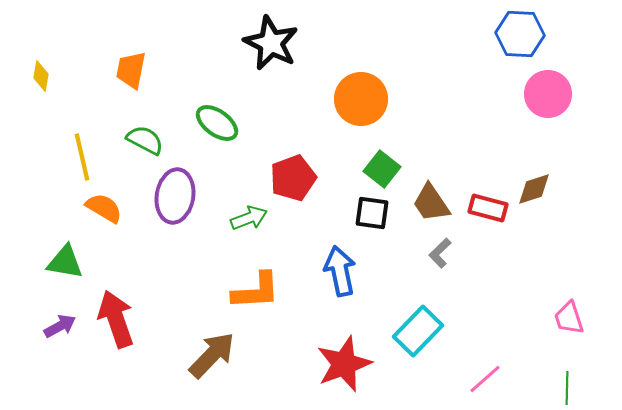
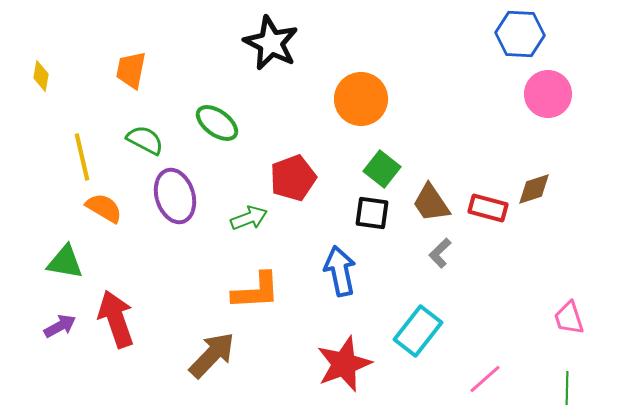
purple ellipse: rotated 26 degrees counterclockwise
cyan rectangle: rotated 6 degrees counterclockwise
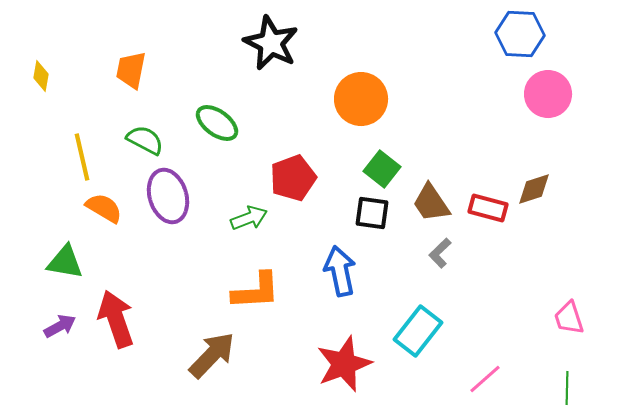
purple ellipse: moved 7 px left
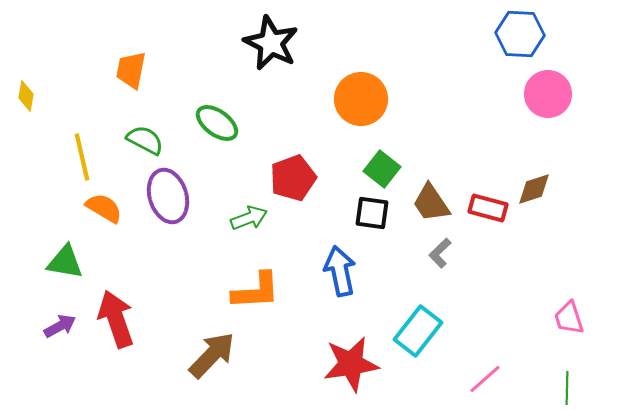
yellow diamond: moved 15 px left, 20 px down
red star: moved 7 px right; rotated 12 degrees clockwise
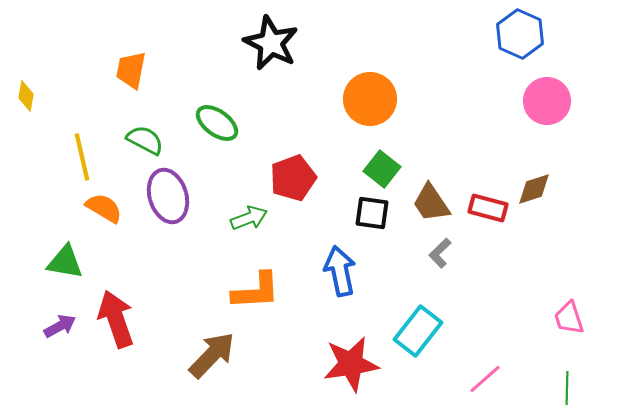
blue hexagon: rotated 21 degrees clockwise
pink circle: moved 1 px left, 7 px down
orange circle: moved 9 px right
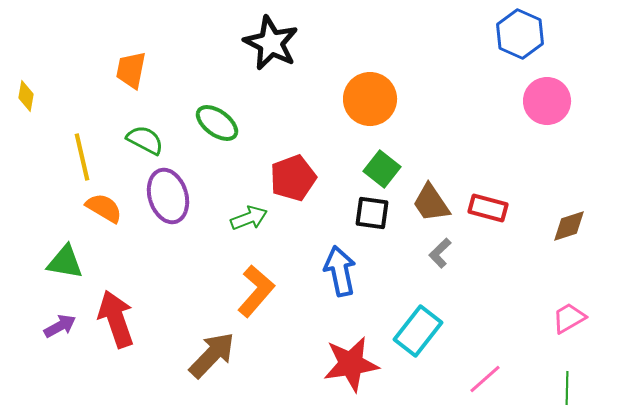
brown diamond: moved 35 px right, 37 px down
orange L-shape: rotated 46 degrees counterclockwise
pink trapezoid: rotated 78 degrees clockwise
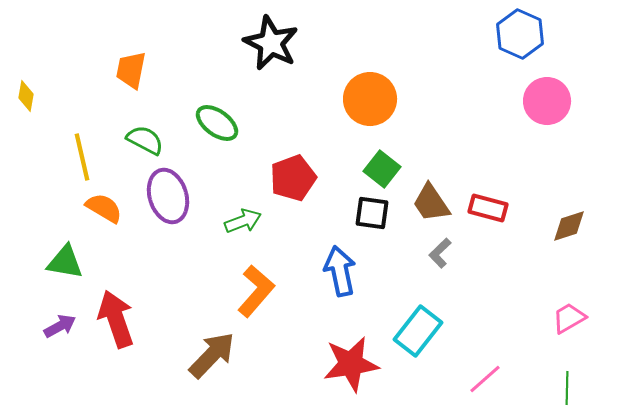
green arrow: moved 6 px left, 3 px down
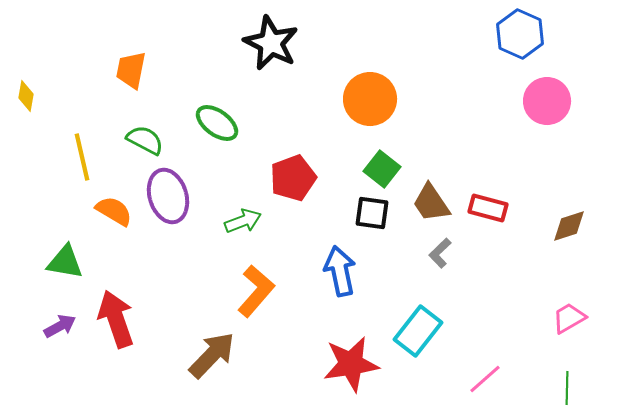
orange semicircle: moved 10 px right, 3 px down
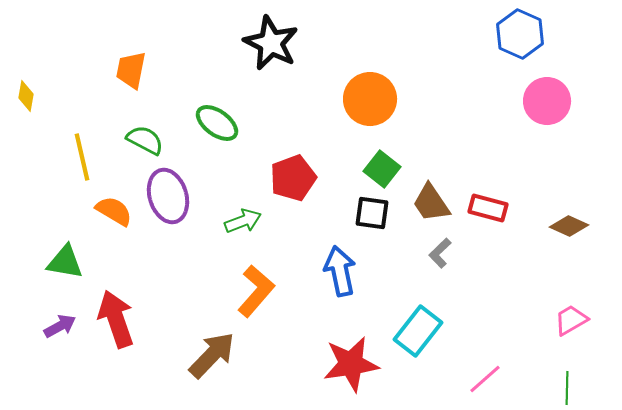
brown diamond: rotated 42 degrees clockwise
pink trapezoid: moved 2 px right, 2 px down
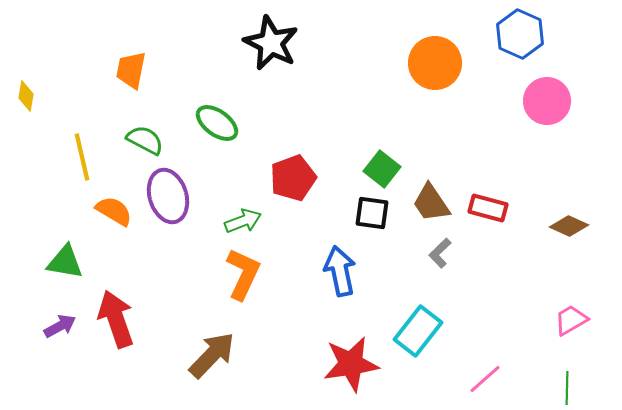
orange circle: moved 65 px right, 36 px up
orange L-shape: moved 13 px left, 17 px up; rotated 16 degrees counterclockwise
